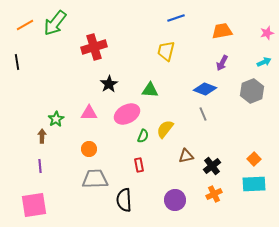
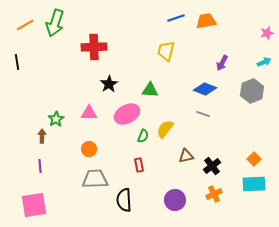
green arrow: rotated 20 degrees counterclockwise
orange trapezoid: moved 16 px left, 10 px up
red cross: rotated 15 degrees clockwise
gray line: rotated 48 degrees counterclockwise
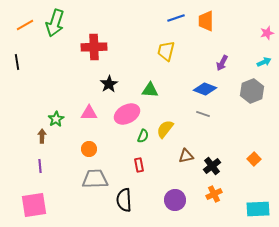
orange trapezoid: rotated 80 degrees counterclockwise
cyan rectangle: moved 4 px right, 25 px down
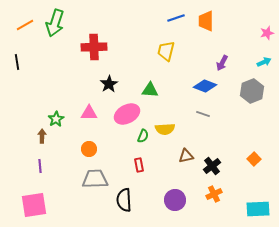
blue diamond: moved 3 px up
yellow semicircle: rotated 132 degrees counterclockwise
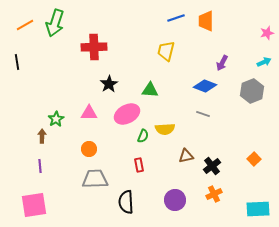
black semicircle: moved 2 px right, 2 px down
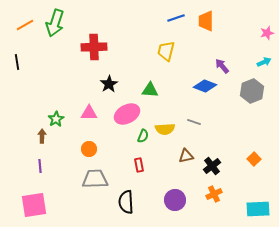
purple arrow: moved 3 px down; rotated 112 degrees clockwise
gray line: moved 9 px left, 8 px down
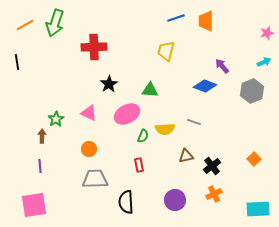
pink triangle: rotated 24 degrees clockwise
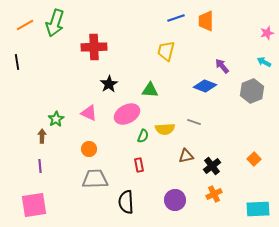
cyan arrow: rotated 128 degrees counterclockwise
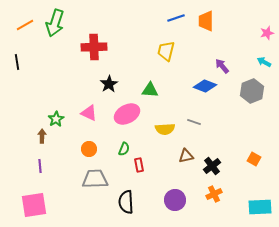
green semicircle: moved 19 px left, 13 px down
orange square: rotated 16 degrees counterclockwise
cyan rectangle: moved 2 px right, 2 px up
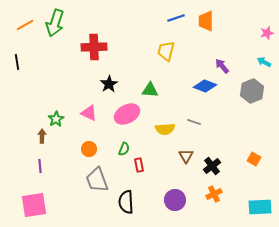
brown triangle: rotated 49 degrees counterclockwise
gray trapezoid: moved 2 px right, 1 px down; rotated 108 degrees counterclockwise
